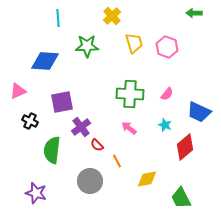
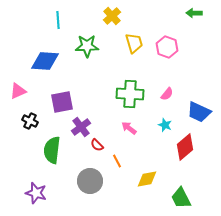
cyan line: moved 2 px down
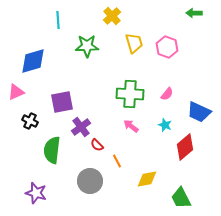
blue diamond: moved 12 px left; rotated 20 degrees counterclockwise
pink triangle: moved 2 px left, 1 px down
pink arrow: moved 2 px right, 2 px up
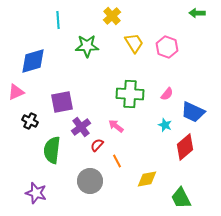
green arrow: moved 3 px right
yellow trapezoid: rotated 15 degrees counterclockwise
blue trapezoid: moved 6 px left
pink arrow: moved 15 px left
red semicircle: rotated 88 degrees clockwise
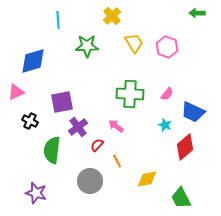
purple cross: moved 3 px left
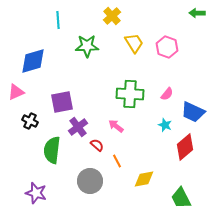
red semicircle: rotated 88 degrees clockwise
yellow diamond: moved 3 px left
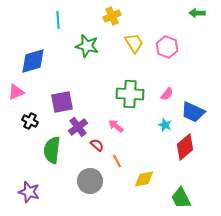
yellow cross: rotated 18 degrees clockwise
green star: rotated 15 degrees clockwise
purple star: moved 7 px left, 1 px up
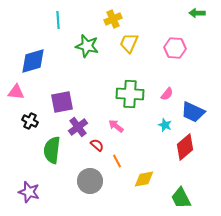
yellow cross: moved 1 px right, 3 px down
yellow trapezoid: moved 5 px left; rotated 125 degrees counterclockwise
pink hexagon: moved 8 px right, 1 px down; rotated 15 degrees counterclockwise
pink triangle: rotated 30 degrees clockwise
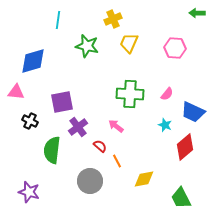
cyan line: rotated 12 degrees clockwise
red semicircle: moved 3 px right, 1 px down
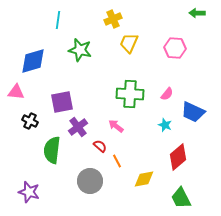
green star: moved 7 px left, 4 px down
red diamond: moved 7 px left, 10 px down
